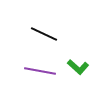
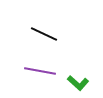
green L-shape: moved 16 px down
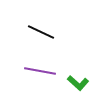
black line: moved 3 px left, 2 px up
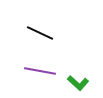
black line: moved 1 px left, 1 px down
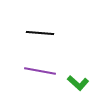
black line: rotated 20 degrees counterclockwise
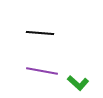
purple line: moved 2 px right
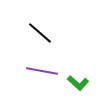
black line: rotated 36 degrees clockwise
